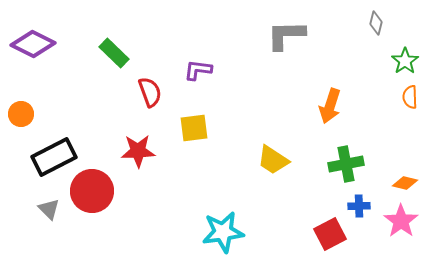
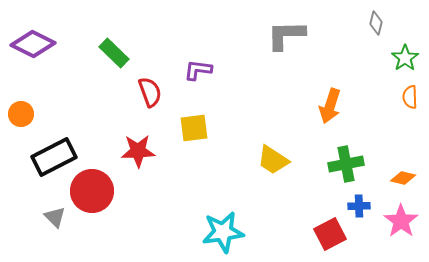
green star: moved 3 px up
orange diamond: moved 2 px left, 5 px up
gray triangle: moved 6 px right, 8 px down
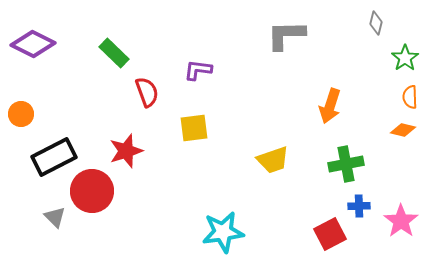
red semicircle: moved 3 px left
red star: moved 12 px left; rotated 16 degrees counterclockwise
yellow trapezoid: rotated 52 degrees counterclockwise
orange diamond: moved 48 px up
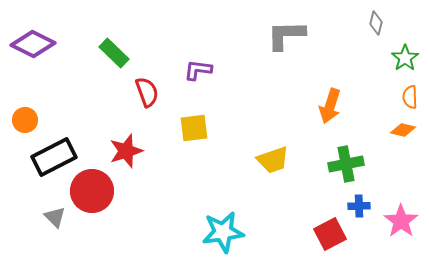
orange circle: moved 4 px right, 6 px down
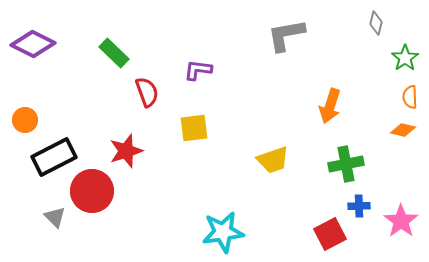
gray L-shape: rotated 9 degrees counterclockwise
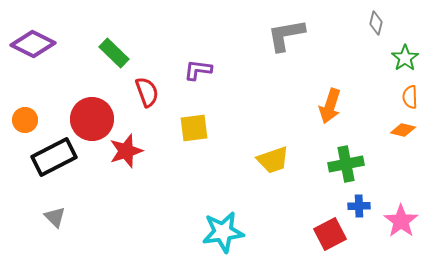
red circle: moved 72 px up
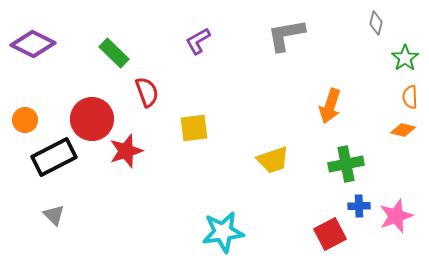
purple L-shape: moved 29 px up; rotated 36 degrees counterclockwise
gray triangle: moved 1 px left, 2 px up
pink star: moved 5 px left, 5 px up; rotated 16 degrees clockwise
